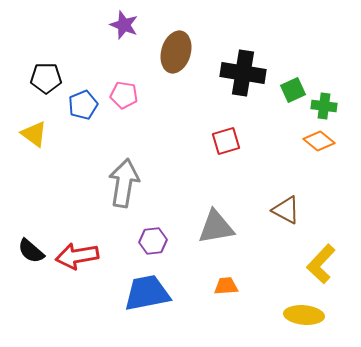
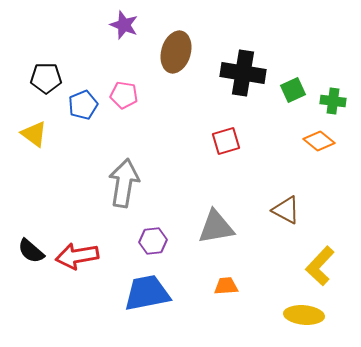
green cross: moved 9 px right, 5 px up
yellow L-shape: moved 1 px left, 2 px down
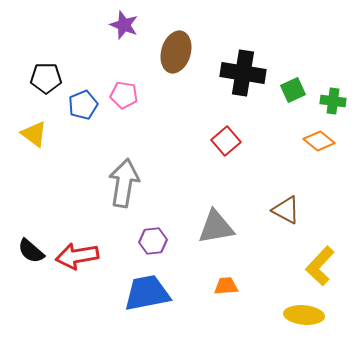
red square: rotated 24 degrees counterclockwise
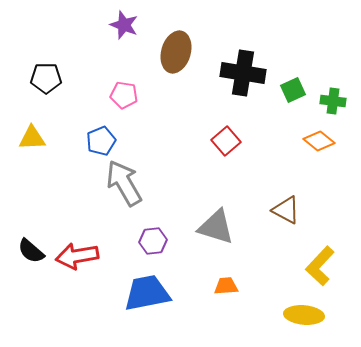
blue pentagon: moved 18 px right, 36 px down
yellow triangle: moved 2 px left, 4 px down; rotated 40 degrees counterclockwise
gray arrow: rotated 39 degrees counterclockwise
gray triangle: rotated 27 degrees clockwise
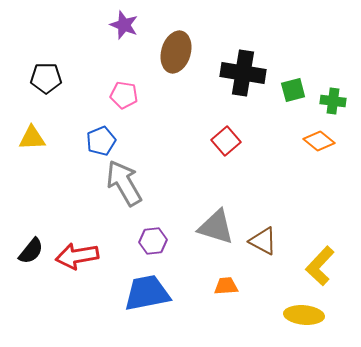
green square: rotated 10 degrees clockwise
brown triangle: moved 23 px left, 31 px down
black semicircle: rotated 92 degrees counterclockwise
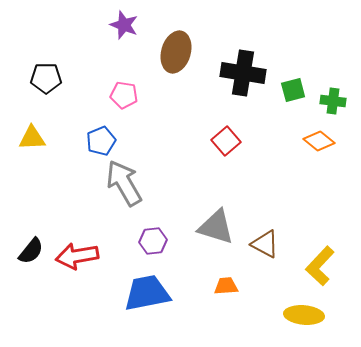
brown triangle: moved 2 px right, 3 px down
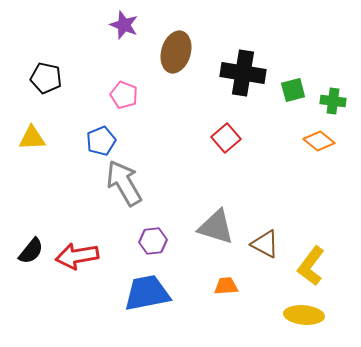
black pentagon: rotated 12 degrees clockwise
pink pentagon: rotated 12 degrees clockwise
red square: moved 3 px up
yellow L-shape: moved 9 px left; rotated 6 degrees counterclockwise
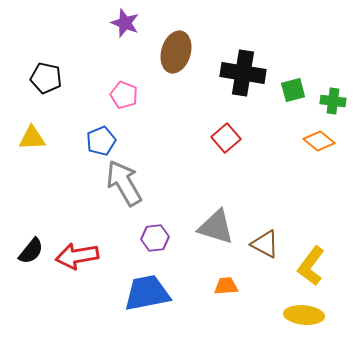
purple star: moved 1 px right, 2 px up
purple hexagon: moved 2 px right, 3 px up
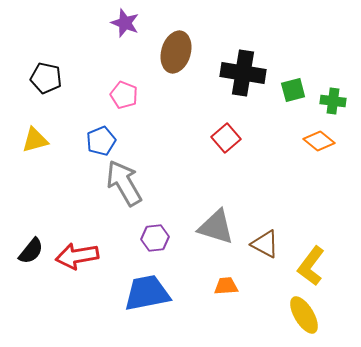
yellow triangle: moved 3 px right, 2 px down; rotated 12 degrees counterclockwise
yellow ellipse: rotated 54 degrees clockwise
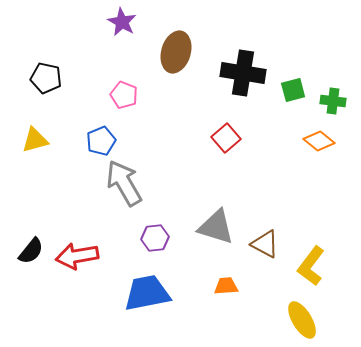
purple star: moved 3 px left, 1 px up; rotated 8 degrees clockwise
yellow ellipse: moved 2 px left, 5 px down
